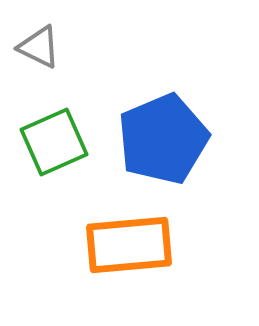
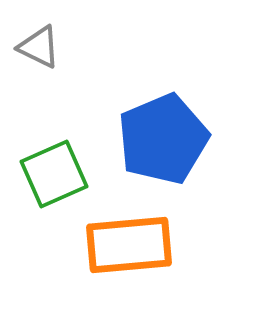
green square: moved 32 px down
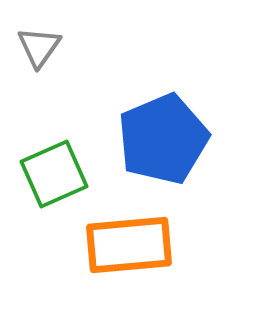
gray triangle: rotated 39 degrees clockwise
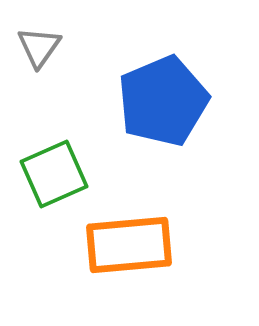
blue pentagon: moved 38 px up
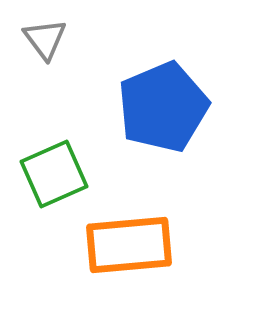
gray triangle: moved 6 px right, 8 px up; rotated 12 degrees counterclockwise
blue pentagon: moved 6 px down
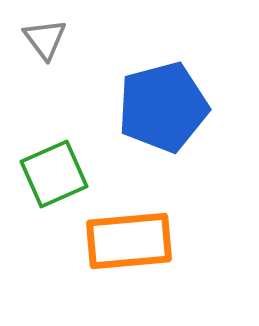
blue pentagon: rotated 8 degrees clockwise
orange rectangle: moved 4 px up
